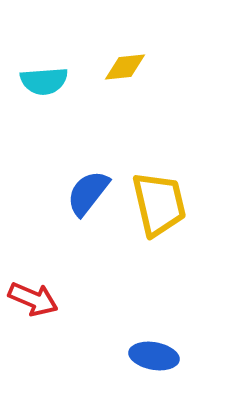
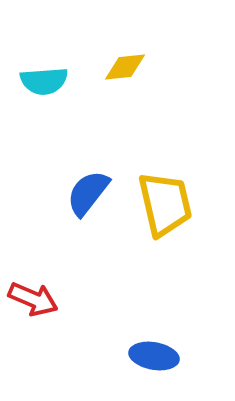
yellow trapezoid: moved 6 px right
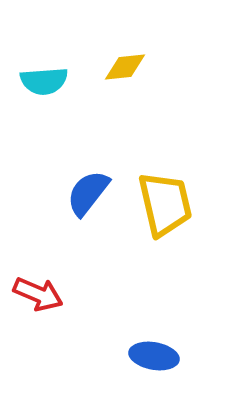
red arrow: moved 5 px right, 5 px up
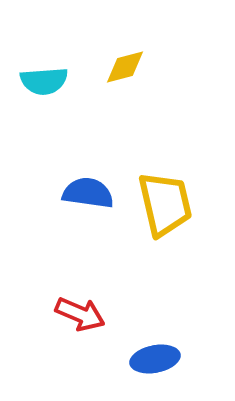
yellow diamond: rotated 9 degrees counterclockwise
blue semicircle: rotated 60 degrees clockwise
red arrow: moved 42 px right, 20 px down
blue ellipse: moved 1 px right, 3 px down; rotated 21 degrees counterclockwise
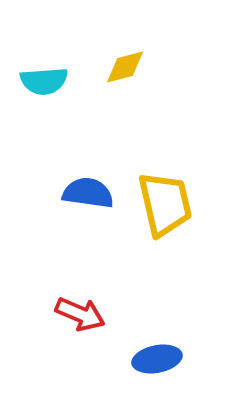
blue ellipse: moved 2 px right
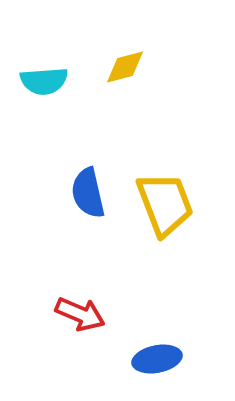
blue semicircle: rotated 111 degrees counterclockwise
yellow trapezoid: rotated 8 degrees counterclockwise
